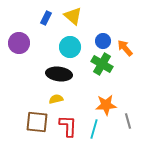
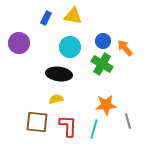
yellow triangle: rotated 30 degrees counterclockwise
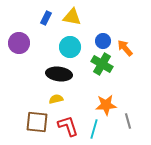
yellow triangle: moved 1 px left, 1 px down
red L-shape: rotated 20 degrees counterclockwise
